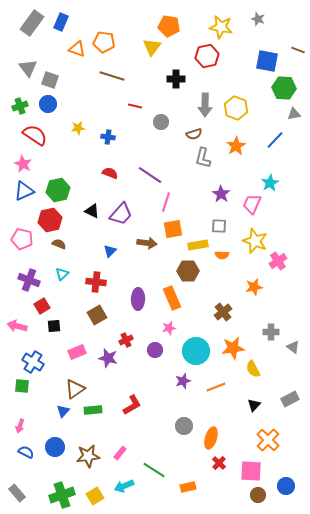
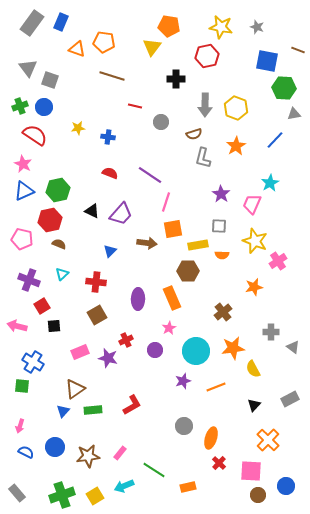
gray star at (258, 19): moved 1 px left, 8 px down
blue circle at (48, 104): moved 4 px left, 3 px down
pink star at (169, 328): rotated 16 degrees counterclockwise
pink rectangle at (77, 352): moved 3 px right
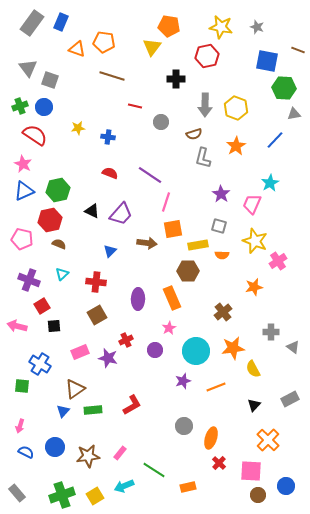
gray square at (219, 226): rotated 14 degrees clockwise
blue cross at (33, 362): moved 7 px right, 2 px down
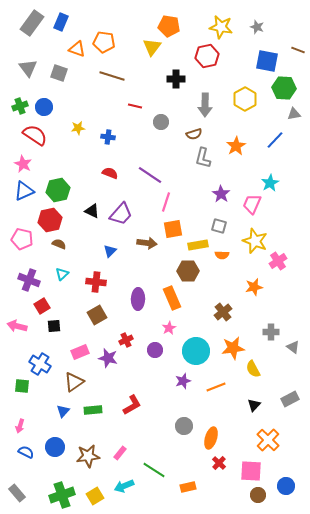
gray square at (50, 80): moved 9 px right, 7 px up
yellow hexagon at (236, 108): moved 9 px right, 9 px up; rotated 10 degrees clockwise
brown triangle at (75, 389): moved 1 px left, 7 px up
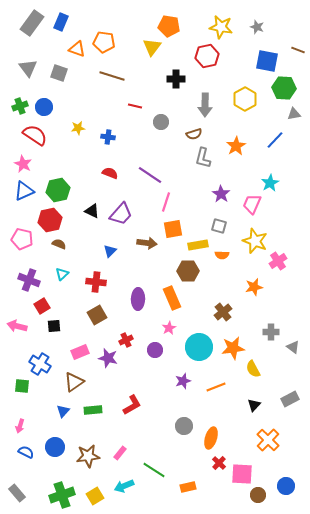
cyan circle at (196, 351): moved 3 px right, 4 px up
pink square at (251, 471): moved 9 px left, 3 px down
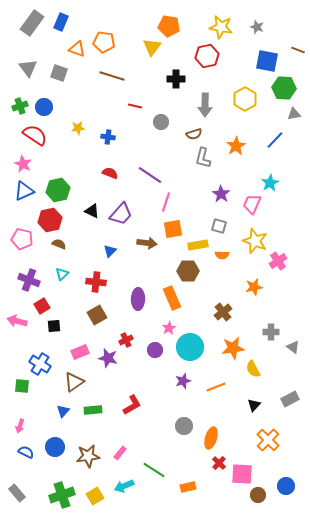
pink arrow at (17, 326): moved 5 px up
cyan circle at (199, 347): moved 9 px left
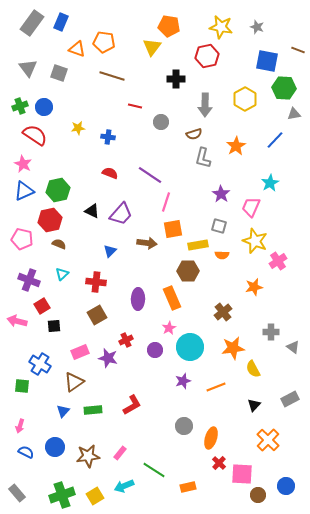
pink trapezoid at (252, 204): moved 1 px left, 3 px down
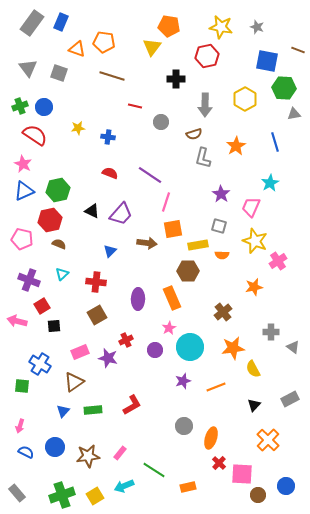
blue line at (275, 140): moved 2 px down; rotated 60 degrees counterclockwise
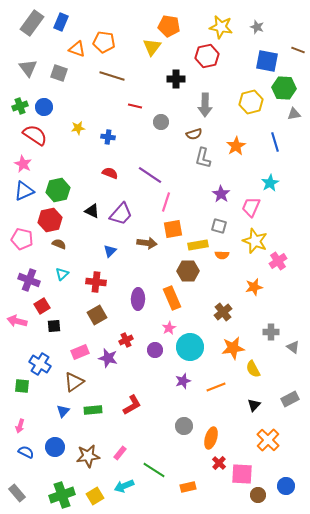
yellow hexagon at (245, 99): moved 6 px right, 3 px down; rotated 15 degrees clockwise
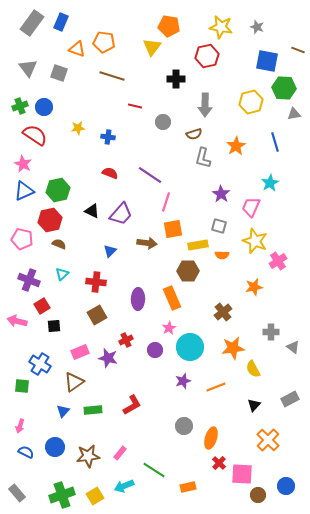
gray circle at (161, 122): moved 2 px right
